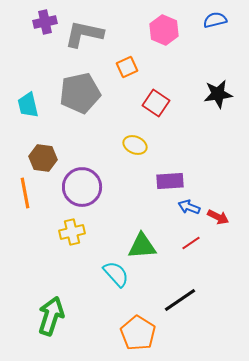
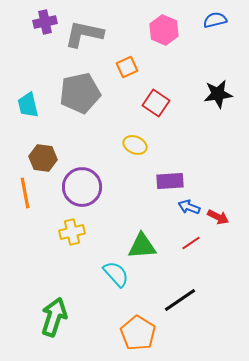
green arrow: moved 3 px right, 1 px down
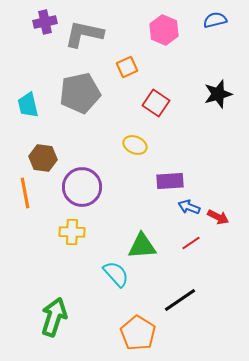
black star: rotated 8 degrees counterclockwise
yellow cross: rotated 15 degrees clockwise
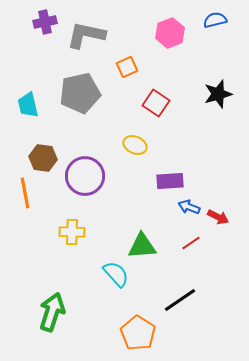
pink hexagon: moved 6 px right, 3 px down; rotated 16 degrees clockwise
gray L-shape: moved 2 px right, 1 px down
purple circle: moved 3 px right, 11 px up
green arrow: moved 2 px left, 5 px up
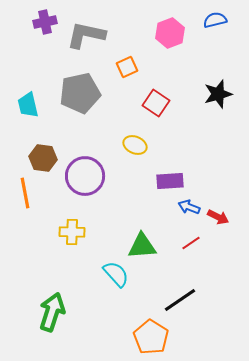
orange pentagon: moved 13 px right, 4 px down
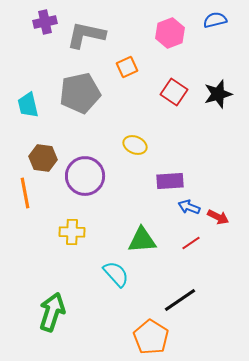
red square: moved 18 px right, 11 px up
green triangle: moved 6 px up
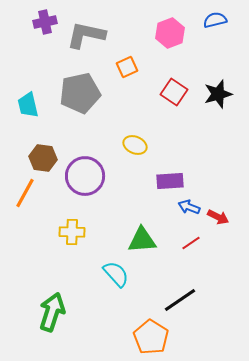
orange line: rotated 40 degrees clockwise
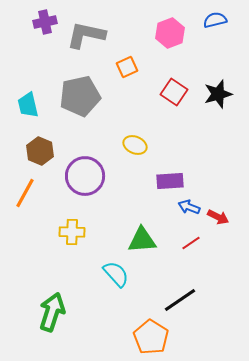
gray pentagon: moved 3 px down
brown hexagon: moved 3 px left, 7 px up; rotated 16 degrees clockwise
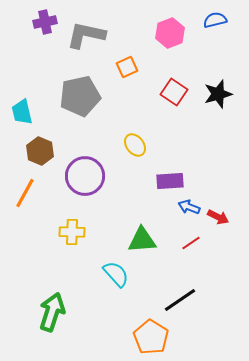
cyan trapezoid: moved 6 px left, 7 px down
yellow ellipse: rotated 30 degrees clockwise
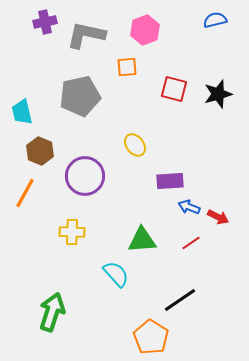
pink hexagon: moved 25 px left, 3 px up
orange square: rotated 20 degrees clockwise
red square: moved 3 px up; rotated 20 degrees counterclockwise
